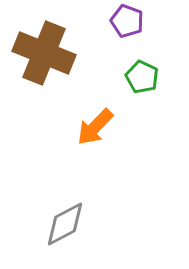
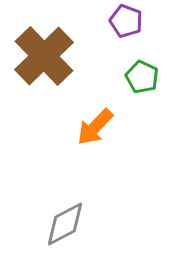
purple pentagon: moved 1 px left
brown cross: moved 3 px down; rotated 24 degrees clockwise
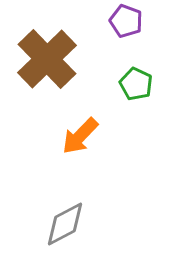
brown cross: moved 3 px right, 3 px down
green pentagon: moved 6 px left, 7 px down
orange arrow: moved 15 px left, 9 px down
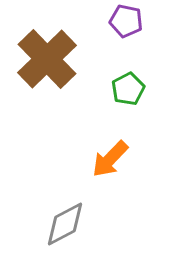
purple pentagon: rotated 8 degrees counterclockwise
green pentagon: moved 8 px left, 5 px down; rotated 20 degrees clockwise
orange arrow: moved 30 px right, 23 px down
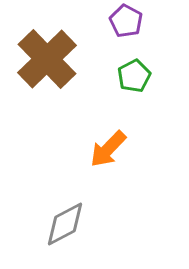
purple pentagon: rotated 16 degrees clockwise
green pentagon: moved 6 px right, 13 px up
orange arrow: moved 2 px left, 10 px up
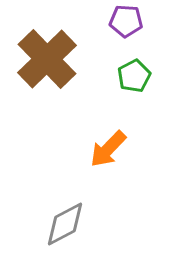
purple pentagon: rotated 24 degrees counterclockwise
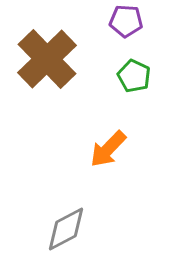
green pentagon: rotated 20 degrees counterclockwise
gray diamond: moved 1 px right, 5 px down
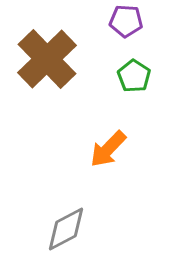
green pentagon: rotated 8 degrees clockwise
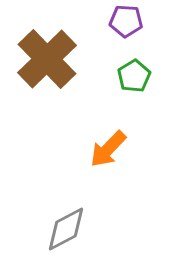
green pentagon: rotated 8 degrees clockwise
